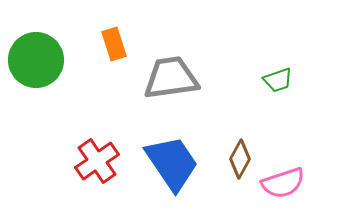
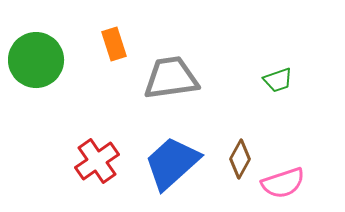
blue trapezoid: rotated 98 degrees counterclockwise
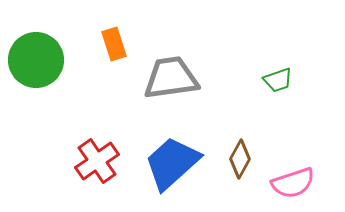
pink semicircle: moved 10 px right
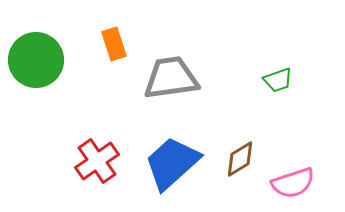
brown diamond: rotated 30 degrees clockwise
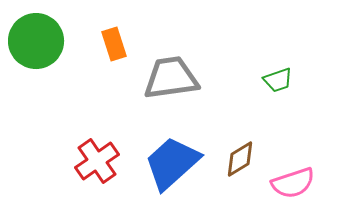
green circle: moved 19 px up
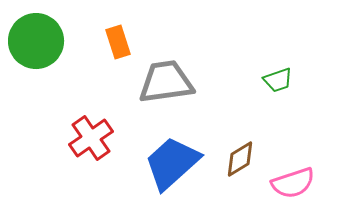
orange rectangle: moved 4 px right, 2 px up
gray trapezoid: moved 5 px left, 4 px down
red cross: moved 6 px left, 23 px up
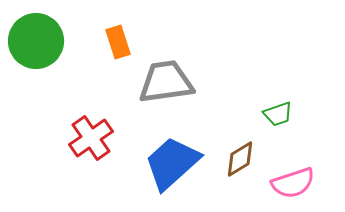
green trapezoid: moved 34 px down
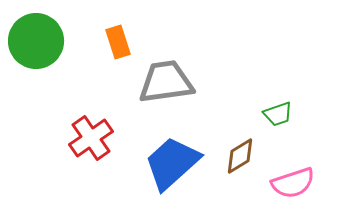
brown diamond: moved 3 px up
